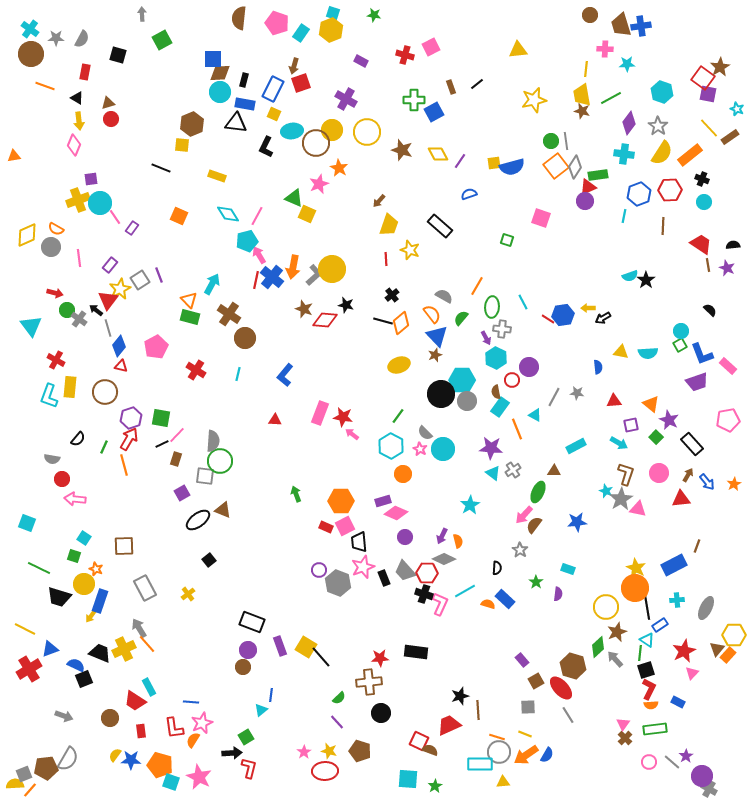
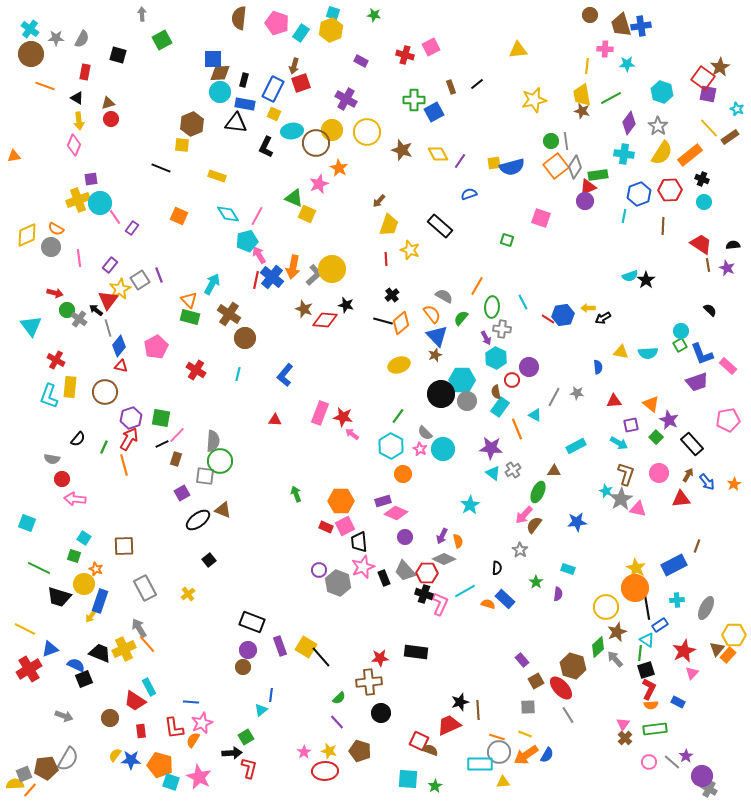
yellow line at (586, 69): moved 1 px right, 3 px up
black star at (460, 696): moved 6 px down
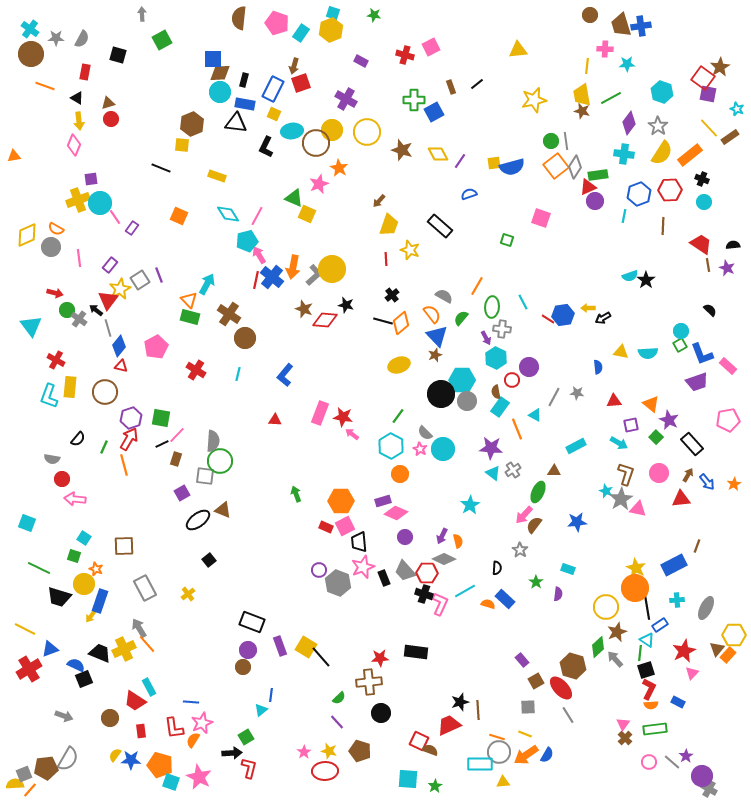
purple circle at (585, 201): moved 10 px right
cyan arrow at (212, 284): moved 5 px left
orange circle at (403, 474): moved 3 px left
